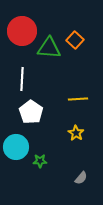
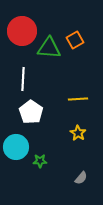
orange square: rotated 18 degrees clockwise
white line: moved 1 px right
yellow star: moved 2 px right
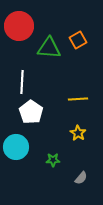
red circle: moved 3 px left, 5 px up
orange square: moved 3 px right
white line: moved 1 px left, 3 px down
green star: moved 13 px right, 1 px up
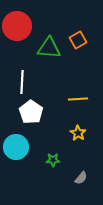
red circle: moved 2 px left
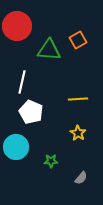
green triangle: moved 2 px down
white line: rotated 10 degrees clockwise
white pentagon: rotated 10 degrees counterclockwise
green star: moved 2 px left, 1 px down
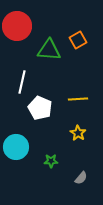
white pentagon: moved 9 px right, 4 px up
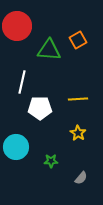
white pentagon: rotated 25 degrees counterclockwise
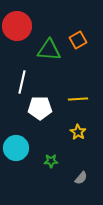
yellow star: moved 1 px up
cyan circle: moved 1 px down
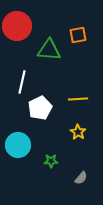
orange square: moved 5 px up; rotated 18 degrees clockwise
white pentagon: rotated 25 degrees counterclockwise
cyan circle: moved 2 px right, 3 px up
